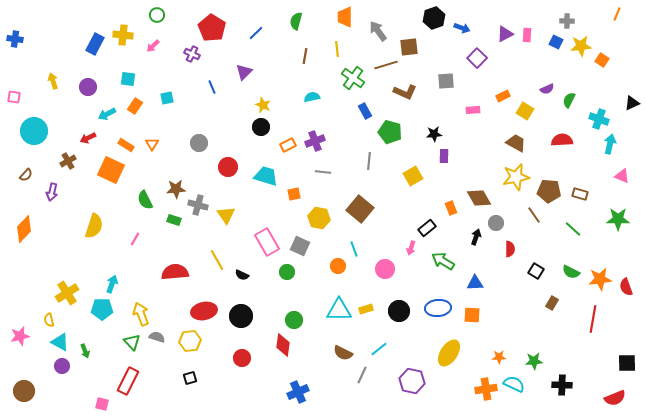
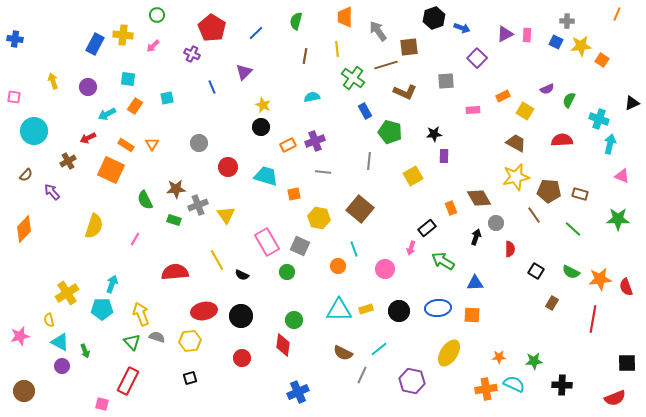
purple arrow at (52, 192): rotated 126 degrees clockwise
gray cross at (198, 205): rotated 36 degrees counterclockwise
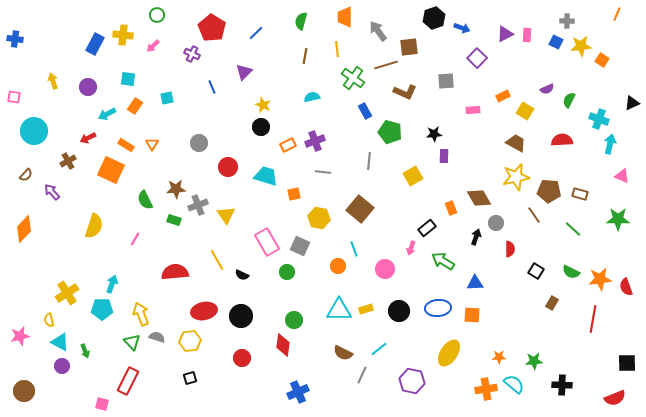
green semicircle at (296, 21): moved 5 px right
cyan semicircle at (514, 384): rotated 15 degrees clockwise
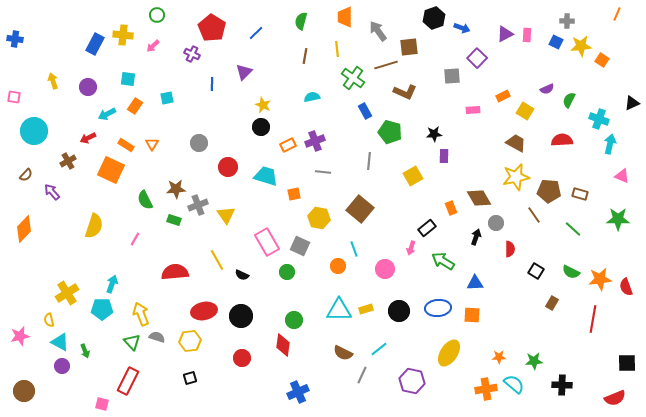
gray square at (446, 81): moved 6 px right, 5 px up
blue line at (212, 87): moved 3 px up; rotated 24 degrees clockwise
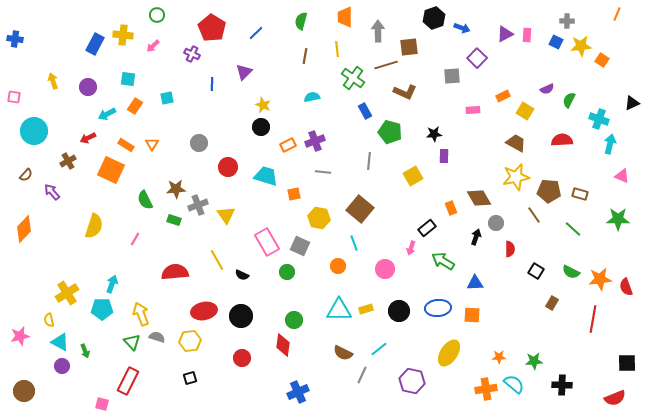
gray arrow at (378, 31): rotated 35 degrees clockwise
cyan line at (354, 249): moved 6 px up
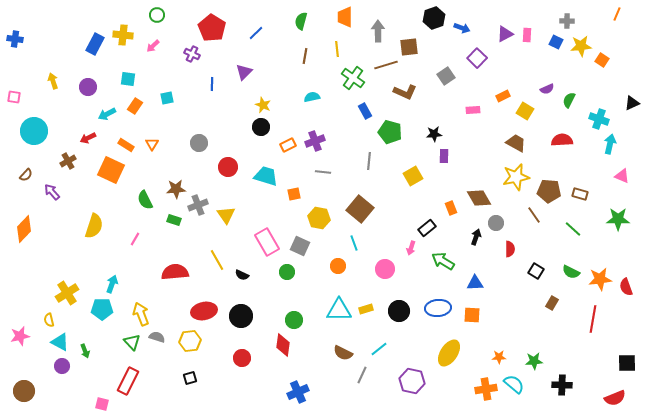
gray square at (452, 76): moved 6 px left; rotated 30 degrees counterclockwise
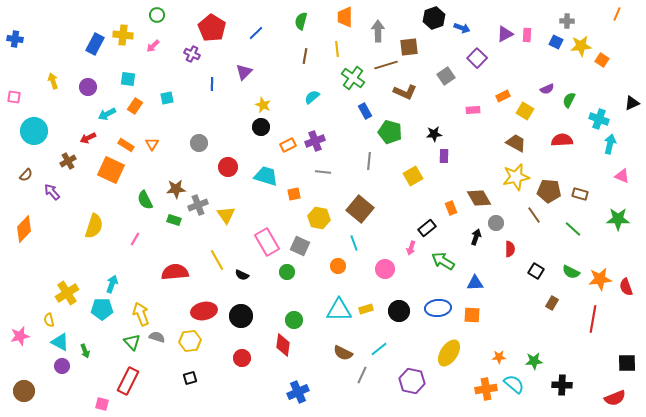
cyan semicircle at (312, 97): rotated 28 degrees counterclockwise
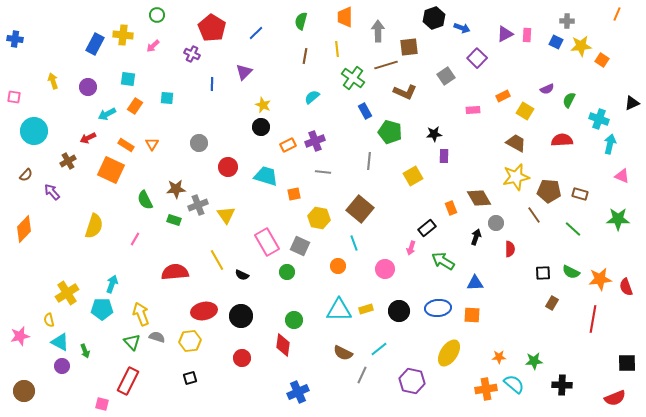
cyan square at (167, 98): rotated 16 degrees clockwise
black square at (536, 271): moved 7 px right, 2 px down; rotated 35 degrees counterclockwise
